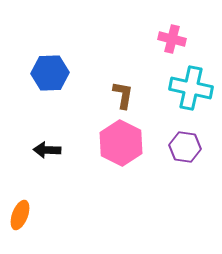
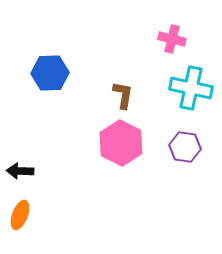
black arrow: moved 27 px left, 21 px down
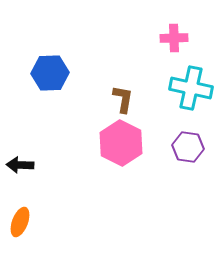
pink cross: moved 2 px right, 1 px up; rotated 16 degrees counterclockwise
brown L-shape: moved 4 px down
purple hexagon: moved 3 px right
black arrow: moved 6 px up
orange ellipse: moved 7 px down
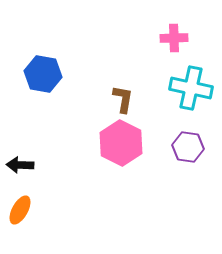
blue hexagon: moved 7 px left, 1 px down; rotated 12 degrees clockwise
orange ellipse: moved 12 px up; rotated 8 degrees clockwise
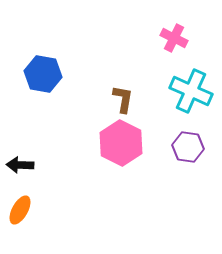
pink cross: rotated 28 degrees clockwise
cyan cross: moved 3 px down; rotated 12 degrees clockwise
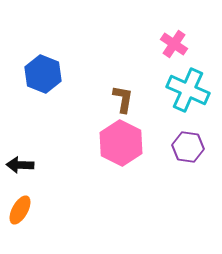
pink cross: moved 6 px down; rotated 8 degrees clockwise
blue hexagon: rotated 12 degrees clockwise
cyan cross: moved 3 px left, 1 px up
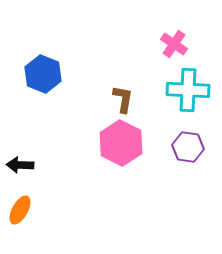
cyan cross: rotated 21 degrees counterclockwise
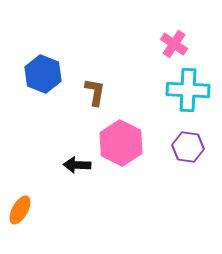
brown L-shape: moved 28 px left, 7 px up
black arrow: moved 57 px right
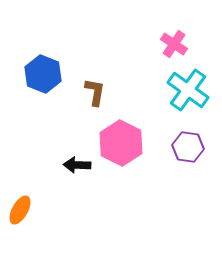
cyan cross: rotated 33 degrees clockwise
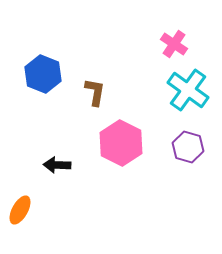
purple hexagon: rotated 8 degrees clockwise
black arrow: moved 20 px left
